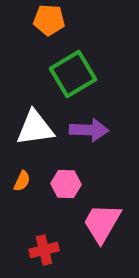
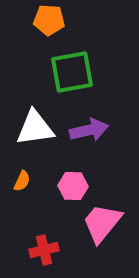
green square: moved 1 px left, 2 px up; rotated 21 degrees clockwise
purple arrow: rotated 15 degrees counterclockwise
pink hexagon: moved 7 px right, 2 px down
pink trapezoid: rotated 9 degrees clockwise
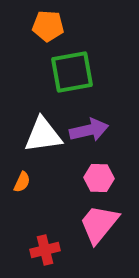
orange pentagon: moved 1 px left, 6 px down
white triangle: moved 8 px right, 7 px down
orange semicircle: moved 1 px down
pink hexagon: moved 26 px right, 8 px up
pink trapezoid: moved 3 px left, 1 px down
red cross: moved 1 px right
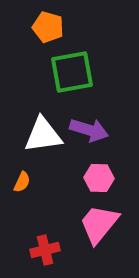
orange pentagon: moved 1 px down; rotated 12 degrees clockwise
purple arrow: rotated 30 degrees clockwise
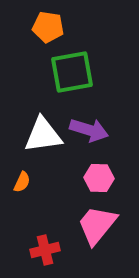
orange pentagon: rotated 8 degrees counterclockwise
pink trapezoid: moved 2 px left, 1 px down
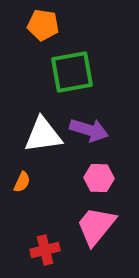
orange pentagon: moved 5 px left, 2 px up
pink trapezoid: moved 1 px left, 1 px down
